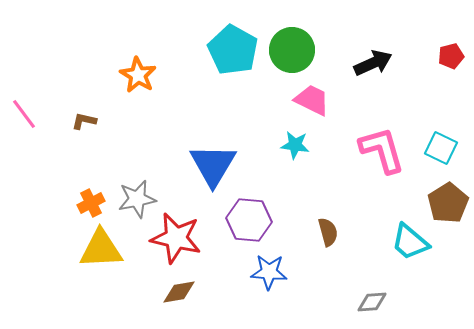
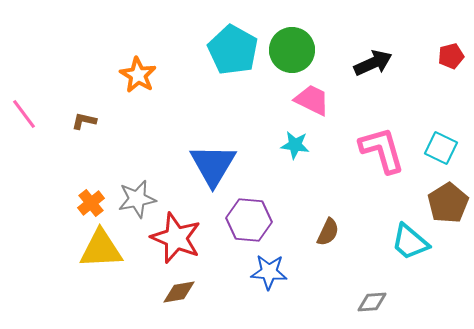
orange cross: rotated 12 degrees counterclockwise
brown semicircle: rotated 40 degrees clockwise
red star: rotated 9 degrees clockwise
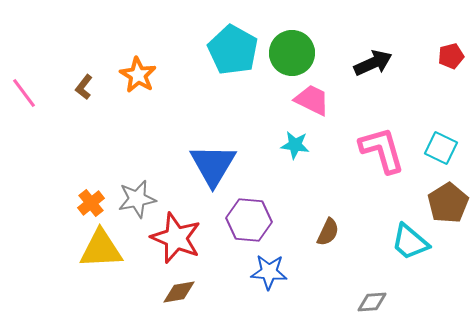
green circle: moved 3 px down
pink line: moved 21 px up
brown L-shape: moved 34 px up; rotated 65 degrees counterclockwise
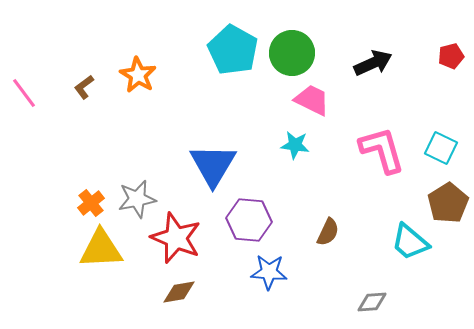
brown L-shape: rotated 15 degrees clockwise
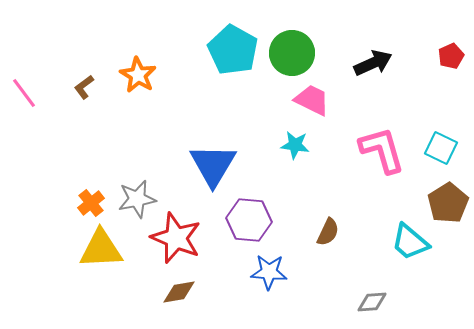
red pentagon: rotated 10 degrees counterclockwise
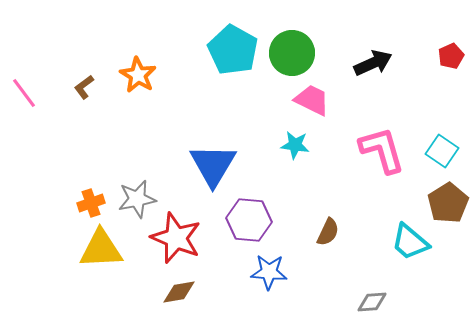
cyan square: moved 1 px right, 3 px down; rotated 8 degrees clockwise
orange cross: rotated 20 degrees clockwise
